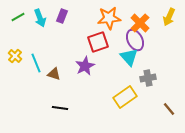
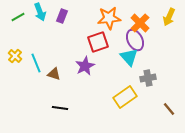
cyan arrow: moved 6 px up
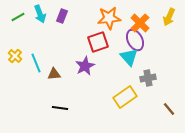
cyan arrow: moved 2 px down
brown triangle: rotated 24 degrees counterclockwise
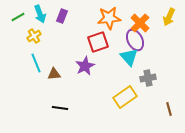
yellow cross: moved 19 px right, 20 px up; rotated 16 degrees clockwise
brown line: rotated 24 degrees clockwise
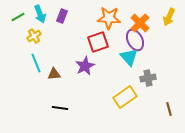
orange star: rotated 10 degrees clockwise
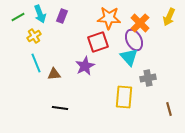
purple ellipse: moved 1 px left
yellow rectangle: moved 1 px left; rotated 50 degrees counterclockwise
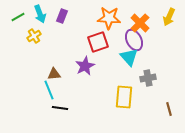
cyan line: moved 13 px right, 27 px down
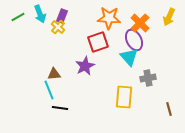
yellow cross: moved 24 px right, 9 px up; rotated 16 degrees counterclockwise
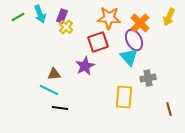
yellow cross: moved 8 px right
cyan line: rotated 42 degrees counterclockwise
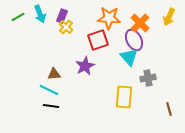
red square: moved 2 px up
black line: moved 9 px left, 2 px up
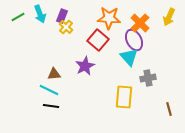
red square: rotated 30 degrees counterclockwise
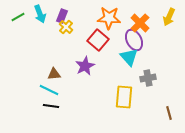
brown line: moved 4 px down
